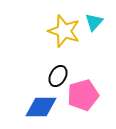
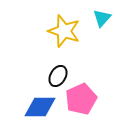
cyan triangle: moved 8 px right, 4 px up
pink pentagon: moved 2 px left, 4 px down; rotated 8 degrees counterclockwise
blue diamond: moved 1 px left
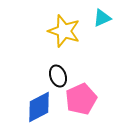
cyan triangle: rotated 24 degrees clockwise
black ellipse: rotated 50 degrees counterclockwise
blue diamond: moved 1 px left; rotated 28 degrees counterclockwise
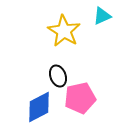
cyan triangle: moved 2 px up
yellow star: rotated 12 degrees clockwise
pink pentagon: moved 1 px left, 1 px up; rotated 12 degrees clockwise
